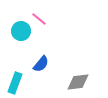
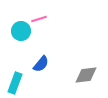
pink line: rotated 56 degrees counterclockwise
gray diamond: moved 8 px right, 7 px up
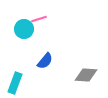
cyan circle: moved 3 px right, 2 px up
blue semicircle: moved 4 px right, 3 px up
gray diamond: rotated 10 degrees clockwise
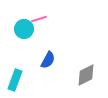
blue semicircle: moved 3 px right, 1 px up; rotated 12 degrees counterclockwise
gray diamond: rotated 30 degrees counterclockwise
cyan rectangle: moved 3 px up
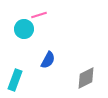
pink line: moved 4 px up
gray diamond: moved 3 px down
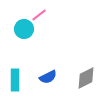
pink line: rotated 21 degrees counterclockwise
blue semicircle: moved 17 px down; rotated 36 degrees clockwise
cyan rectangle: rotated 20 degrees counterclockwise
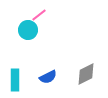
cyan circle: moved 4 px right, 1 px down
gray diamond: moved 4 px up
